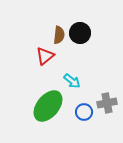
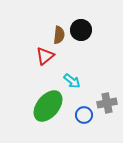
black circle: moved 1 px right, 3 px up
blue circle: moved 3 px down
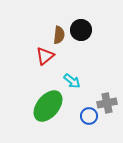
blue circle: moved 5 px right, 1 px down
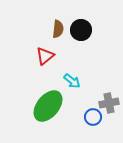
brown semicircle: moved 1 px left, 6 px up
gray cross: moved 2 px right
blue circle: moved 4 px right, 1 px down
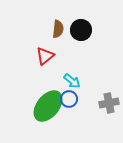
blue circle: moved 24 px left, 18 px up
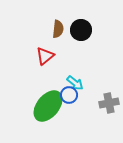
cyan arrow: moved 3 px right, 2 px down
blue circle: moved 4 px up
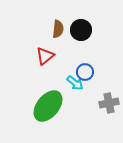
blue circle: moved 16 px right, 23 px up
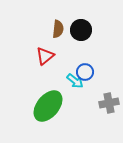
cyan arrow: moved 2 px up
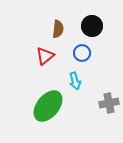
black circle: moved 11 px right, 4 px up
blue circle: moved 3 px left, 19 px up
cyan arrow: rotated 36 degrees clockwise
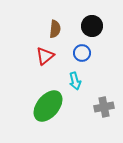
brown semicircle: moved 3 px left
gray cross: moved 5 px left, 4 px down
